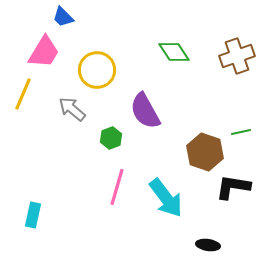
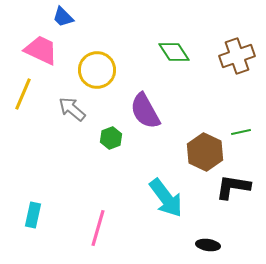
pink trapezoid: moved 3 px left, 2 px up; rotated 96 degrees counterclockwise
brown hexagon: rotated 6 degrees clockwise
pink line: moved 19 px left, 41 px down
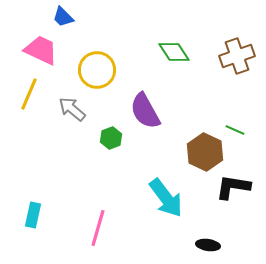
yellow line: moved 6 px right
green line: moved 6 px left, 2 px up; rotated 36 degrees clockwise
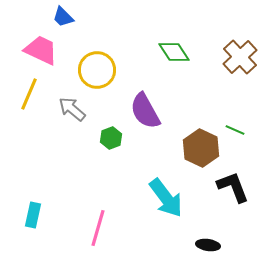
brown cross: moved 3 px right, 1 px down; rotated 24 degrees counterclockwise
brown hexagon: moved 4 px left, 4 px up
black L-shape: rotated 60 degrees clockwise
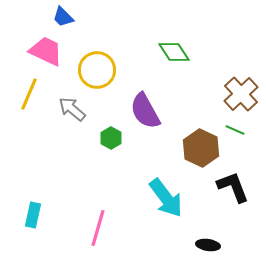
pink trapezoid: moved 5 px right, 1 px down
brown cross: moved 1 px right, 37 px down
green hexagon: rotated 10 degrees counterclockwise
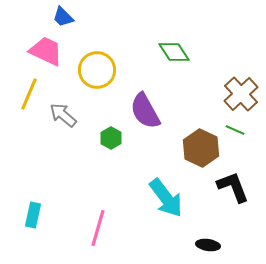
gray arrow: moved 9 px left, 6 px down
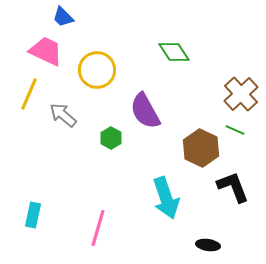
cyan arrow: rotated 18 degrees clockwise
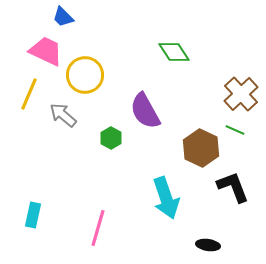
yellow circle: moved 12 px left, 5 px down
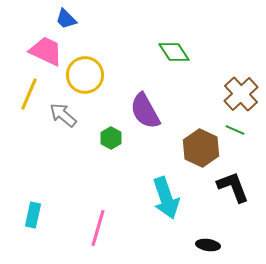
blue trapezoid: moved 3 px right, 2 px down
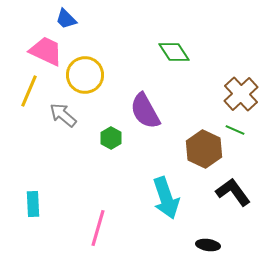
yellow line: moved 3 px up
brown hexagon: moved 3 px right, 1 px down
black L-shape: moved 5 px down; rotated 15 degrees counterclockwise
cyan rectangle: moved 11 px up; rotated 15 degrees counterclockwise
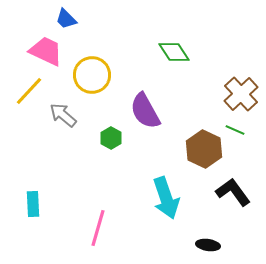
yellow circle: moved 7 px right
yellow line: rotated 20 degrees clockwise
